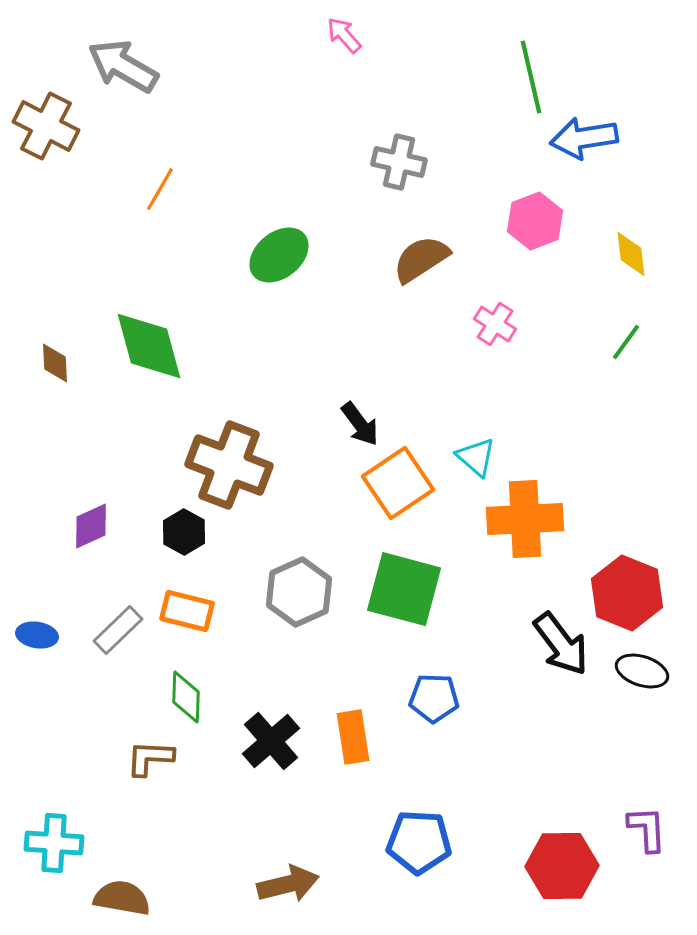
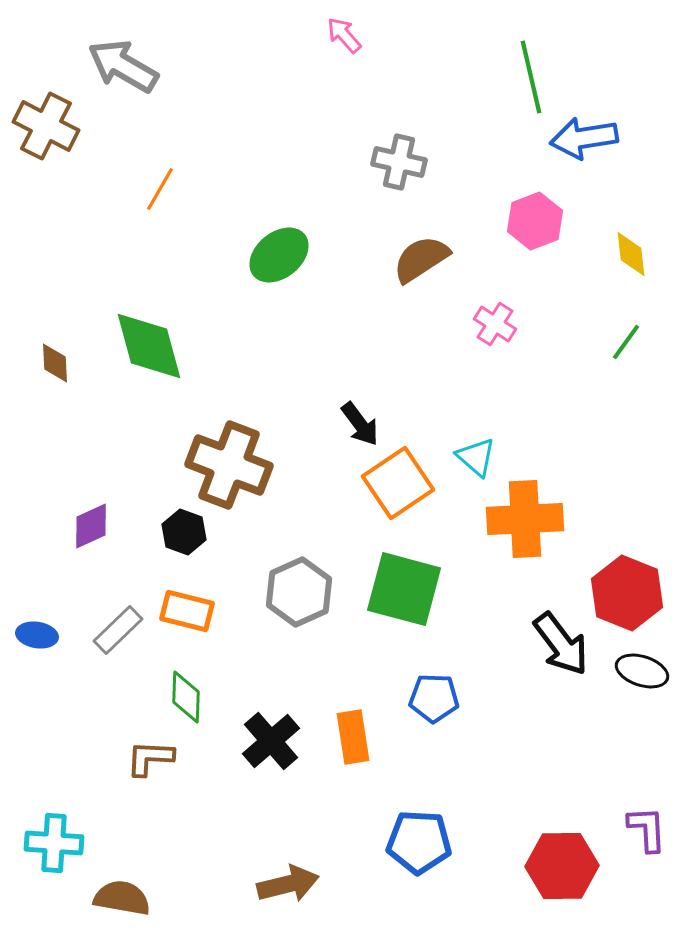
black hexagon at (184, 532): rotated 9 degrees counterclockwise
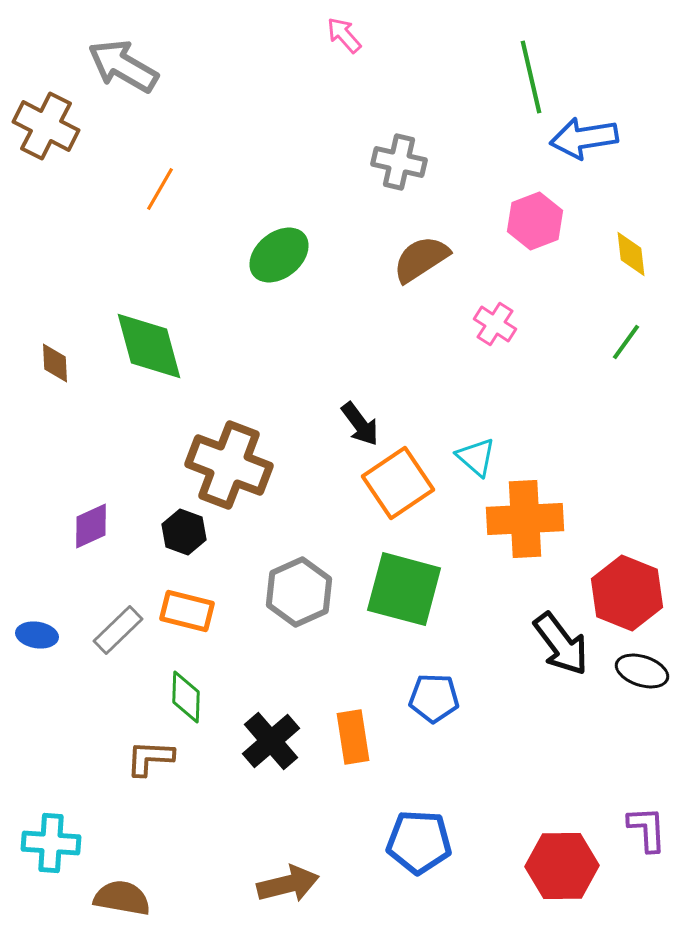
cyan cross at (54, 843): moved 3 px left
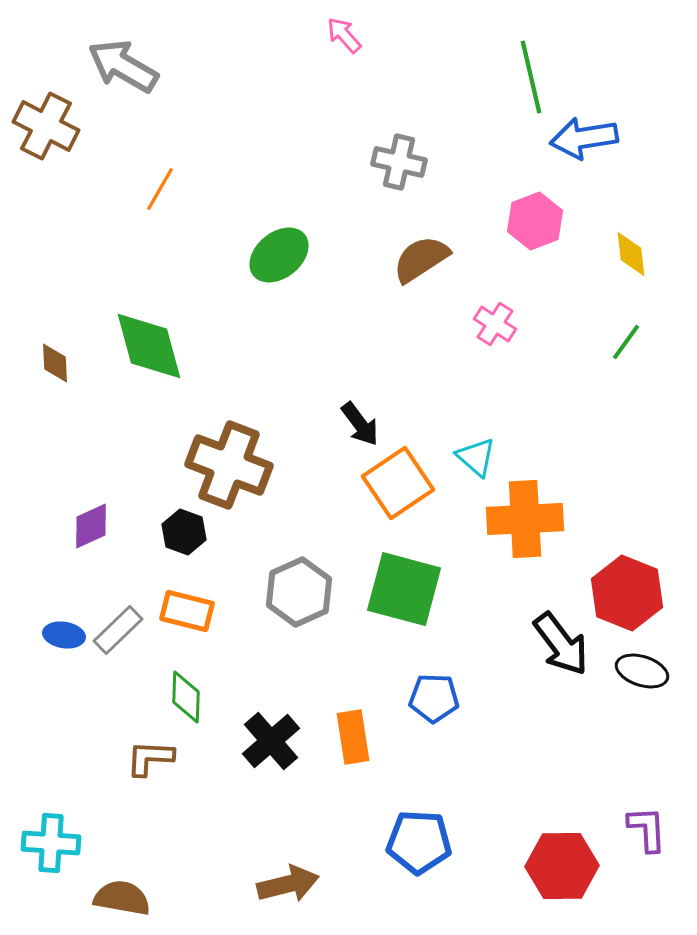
blue ellipse at (37, 635): moved 27 px right
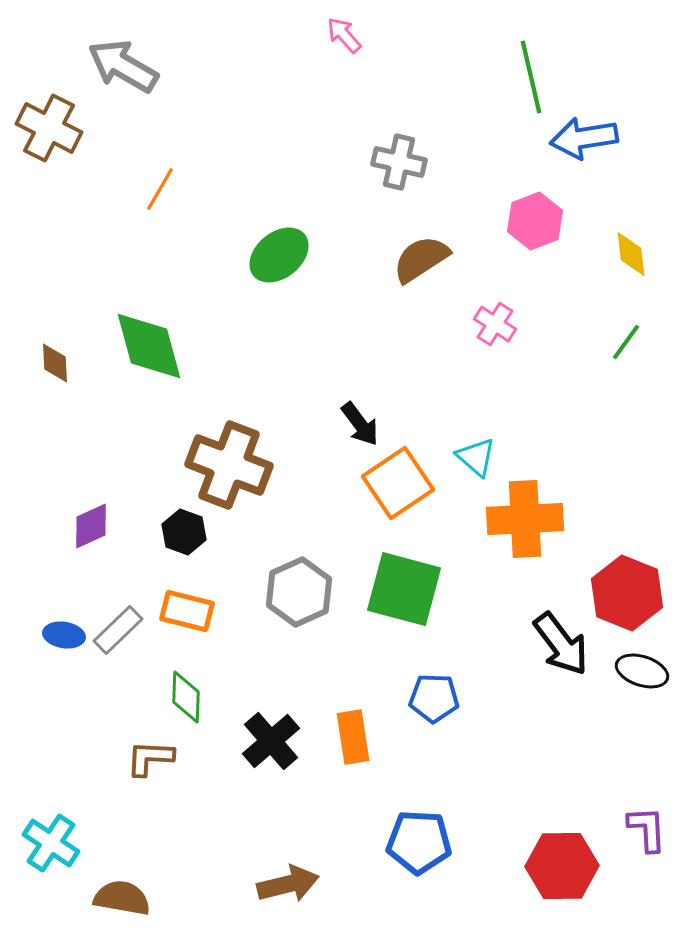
brown cross at (46, 126): moved 3 px right, 2 px down
cyan cross at (51, 843): rotated 30 degrees clockwise
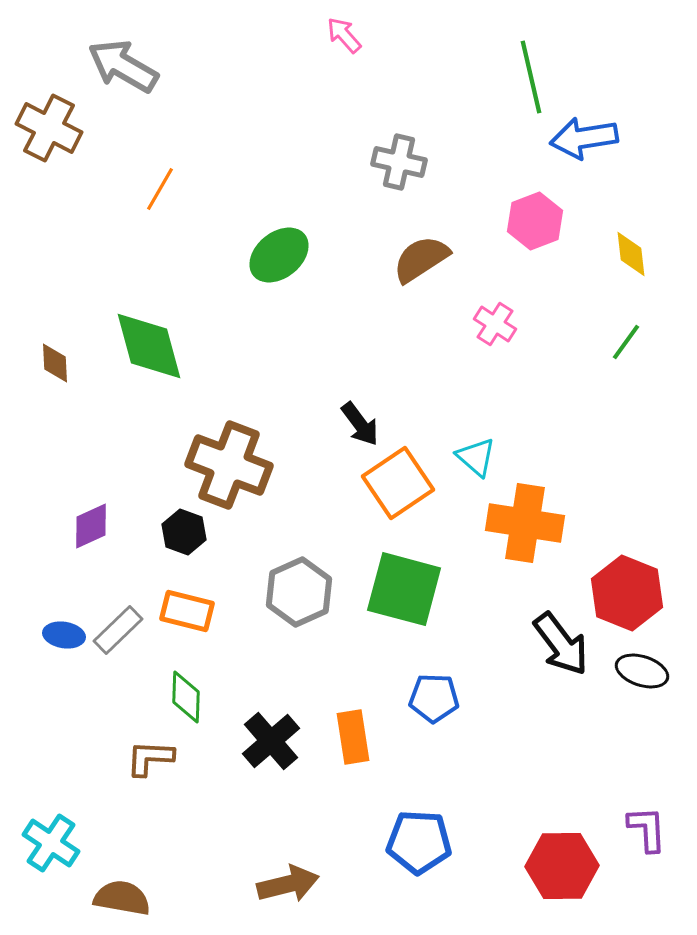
orange cross at (525, 519): moved 4 px down; rotated 12 degrees clockwise
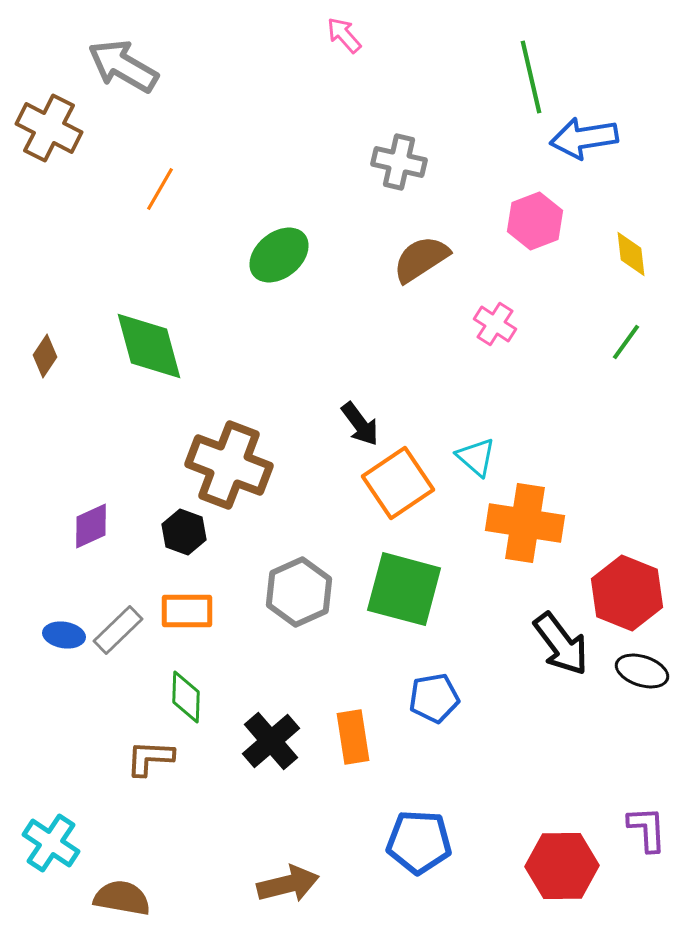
brown diamond at (55, 363): moved 10 px left, 7 px up; rotated 36 degrees clockwise
orange rectangle at (187, 611): rotated 14 degrees counterclockwise
blue pentagon at (434, 698): rotated 12 degrees counterclockwise
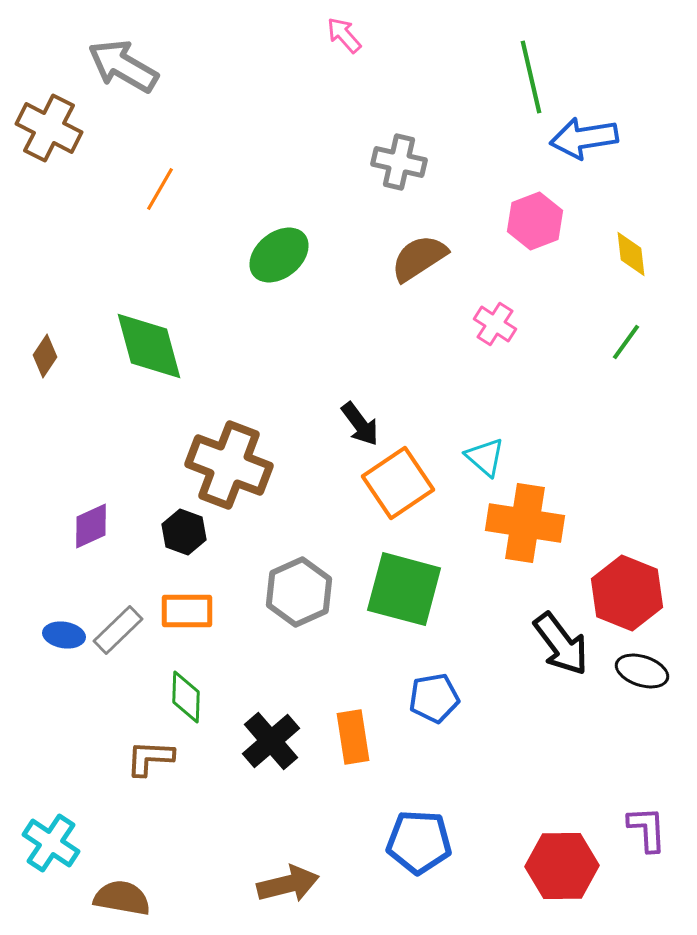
brown semicircle at (421, 259): moved 2 px left, 1 px up
cyan triangle at (476, 457): moved 9 px right
